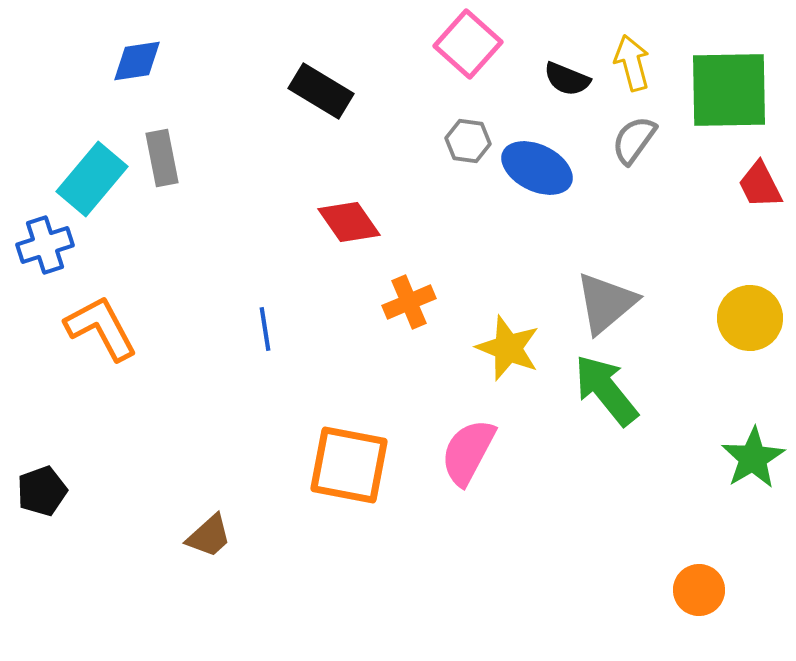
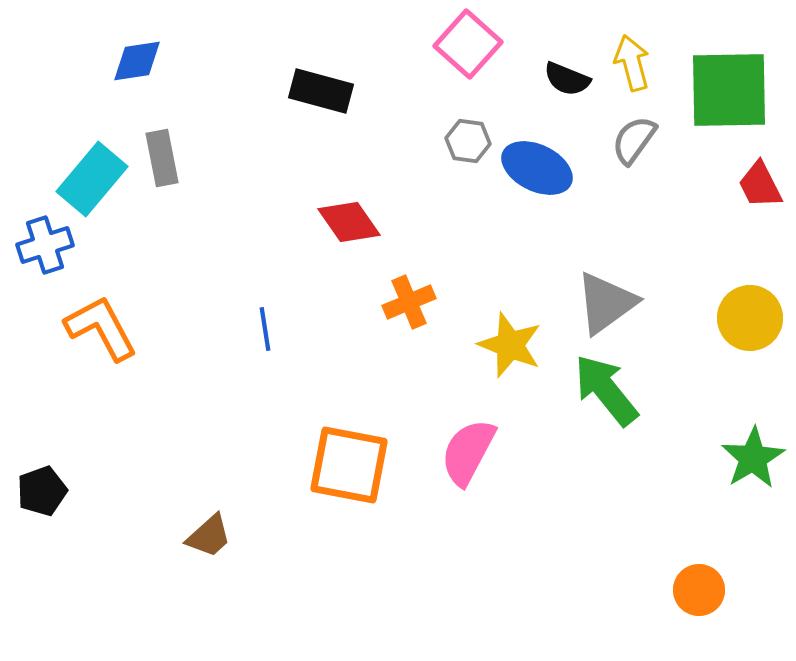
black rectangle: rotated 16 degrees counterclockwise
gray triangle: rotated 4 degrees clockwise
yellow star: moved 2 px right, 3 px up
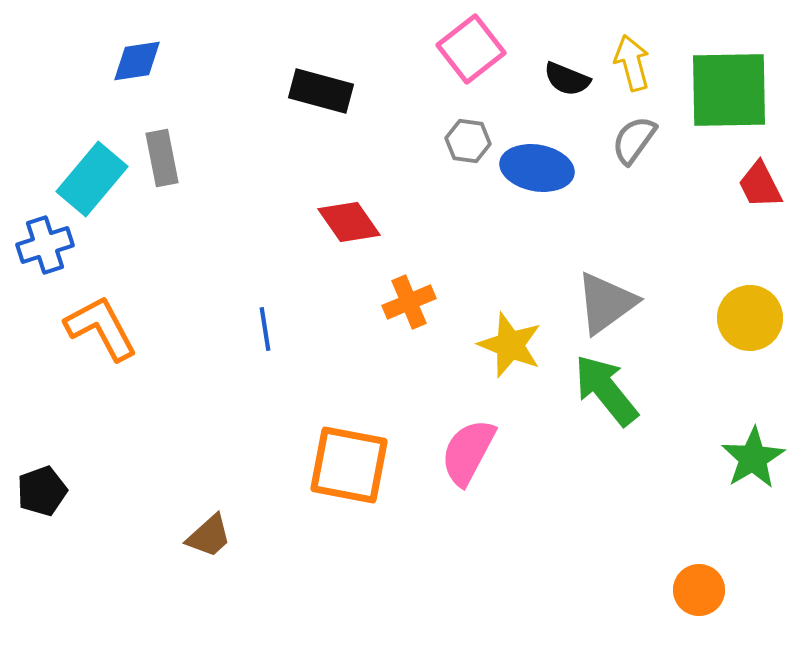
pink square: moved 3 px right, 5 px down; rotated 10 degrees clockwise
blue ellipse: rotated 16 degrees counterclockwise
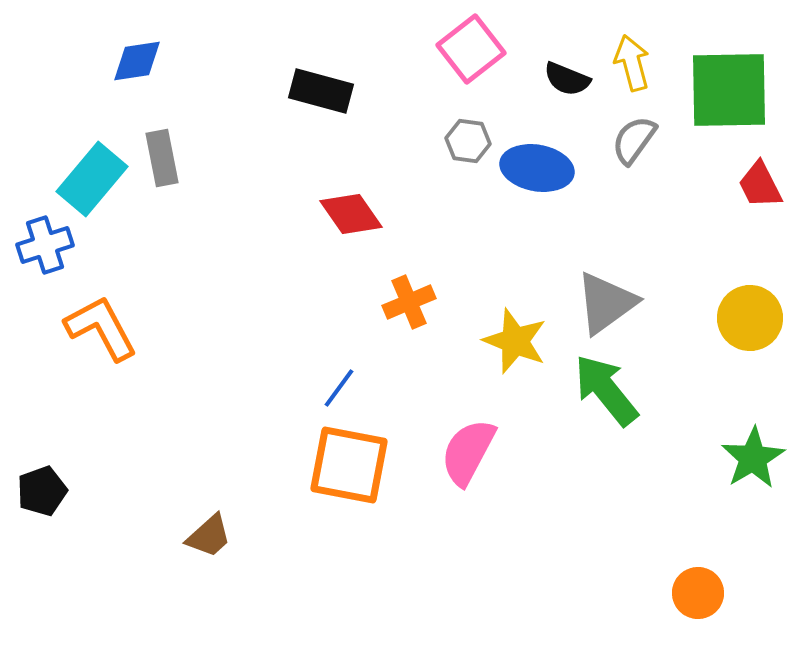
red diamond: moved 2 px right, 8 px up
blue line: moved 74 px right, 59 px down; rotated 45 degrees clockwise
yellow star: moved 5 px right, 4 px up
orange circle: moved 1 px left, 3 px down
